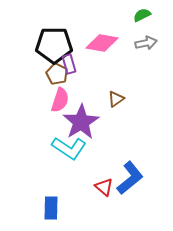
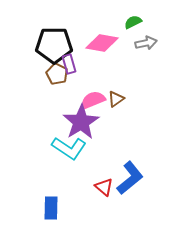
green semicircle: moved 9 px left, 7 px down
pink semicircle: moved 33 px right; rotated 130 degrees counterclockwise
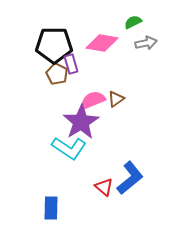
purple rectangle: moved 2 px right
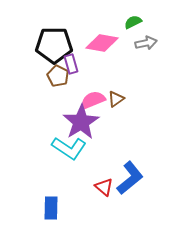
brown pentagon: moved 1 px right, 2 px down
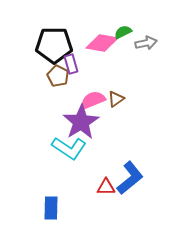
green semicircle: moved 10 px left, 10 px down
red triangle: moved 2 px right; rotated 42 degrees counterclockwise
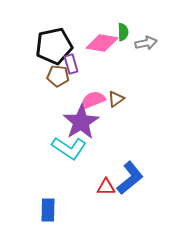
green semicircle: rotated 114 degrees clockwise
black pentagon: moved 1 px down; rotated 12 degrees counterclockwise
brown pentagon: rotated 20 degrees counterclockwise
blue rectangle: moved 3 px left, 2 px down
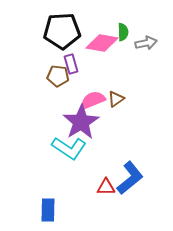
black pentagon: moved 8 px right, 15 px up; rotated 9 degrees clockwise
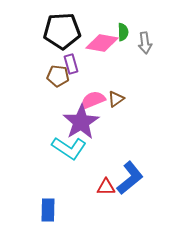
gray arrow: moved 1 px left; rotated 95 degrees clockwise
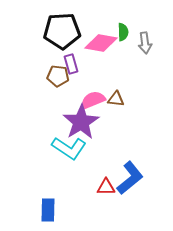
pink diamond: moved 1 px left
brown triangle: rotated 42 degrees clockwise
